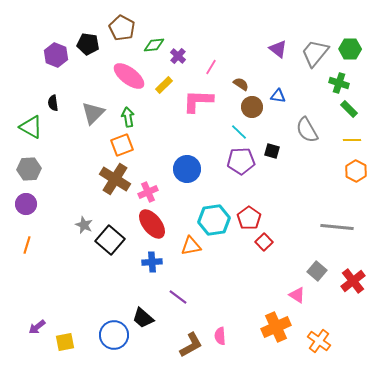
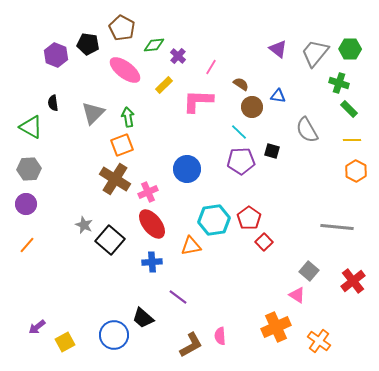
pink ellipse at (129, 76): moved 4 px left, 6 px up
orange line at (27, 245): rotated 24 degrees clockwise
gray square at (317, 271): moved 8 px left
yellow square at (65, 342): rotated 18 degrees counterclockwise
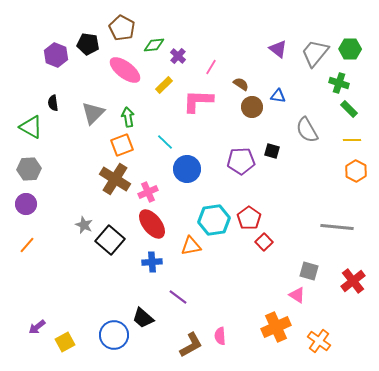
cyan line at (239, 132): moved 74 px left, 10 px down
gray square at (309, 271): rotated 24 degrees counterclockwise
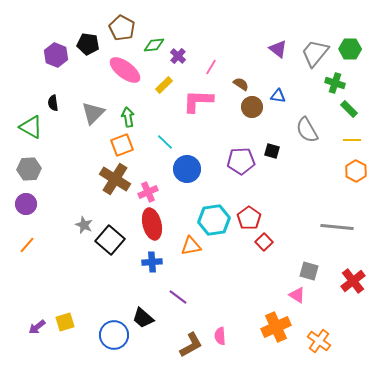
green cross at (339, 83): moved 4 px left
red ellipse at (152, 224): rotated 24 degrees clockwise
yellow square at (65, 342): moved 20 px up; rotated 12 degrees clockwise
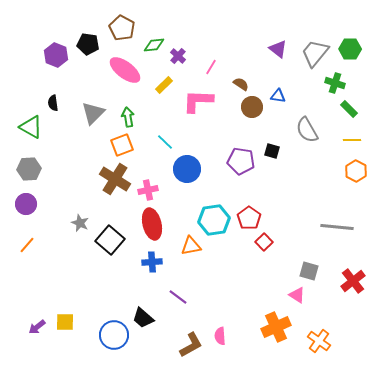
purple pentagon at (241, 161): rotated 12 degrees clockwise
pink cross at (148, 192): moved 2 px up; rotated 12 degrees clockwise
gray star at (84, 225): moved 4 px left, 2 px up
yellow square at (65, 322): rotated 18 degrees clockwise
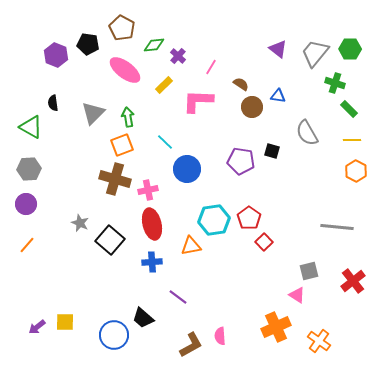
gray semicircle at (307, 130): moved 3 px down
brown cross at (115, 179): rotated 16 degrees counterclockwise
gray square at (309, 271): rotated 30 degrees counterclockwise
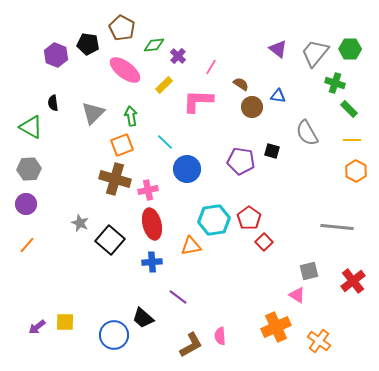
green arrow at (128, 117): moved 3 px right, 1 px up
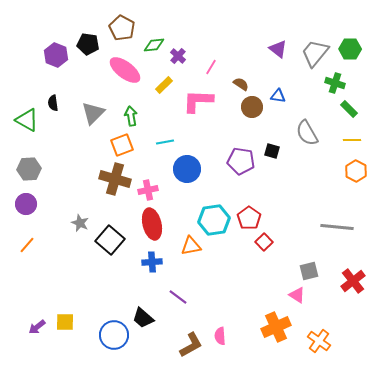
green triangle at (31, 127): moved 4 px left, 7 px up
cyan line at (165, 142): rotated 54 degrees counterclockwise
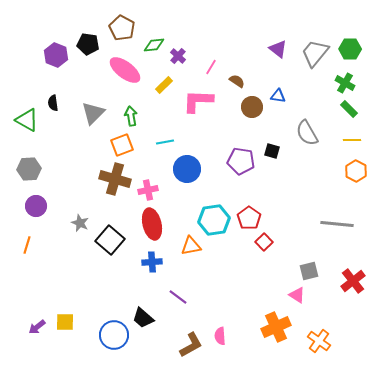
green cross at (335, 83): moved 10 px right; rotated 12 degrees clockwise
brown semicircle at (241, 84): moved 4 px left, 3 px up
purple circle at (26, 204): moved 10 px right, 2 px down
gray line at (337, 227): moved 3 px up
orange line at (27, 245): rotated 24 degrees counterclockwise
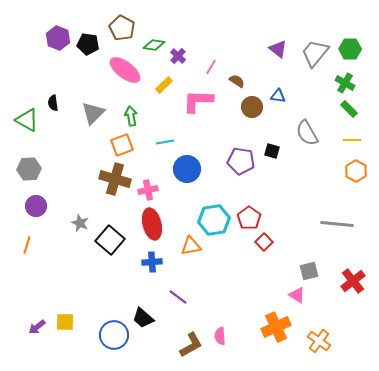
green diamond at (154, 45): rotated 15 degrees clockwise
purple hexagon at (56, 55): moved 2 px right, 17 px up
